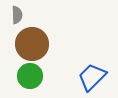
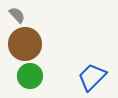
gray semicircle: rotated 42 degrees counterclockwise
brown circle: moved 7 px left
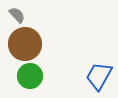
blue trapezoid: moved 7 px right, 1 px up; rotated 16 degrees counterclockwise
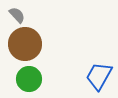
green circle: moved 1 px left, 3 px down
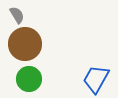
gray semicircle: rotated 12 degrees clockwise
blue trapezoid: moved 3 px left, 3 px down
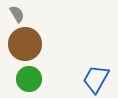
gray semicircle: moved 1 px up
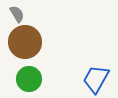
brown circle: moved 2 px up
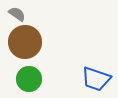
gray semicircle: rotated 24 degrees counterclockwise
blue trapezoid: rotated 100 degrees counterclockwise
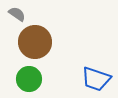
brown circle: moved 10 px right
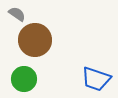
brown circle: moved 2 px up
green circle: moved 5 px left
